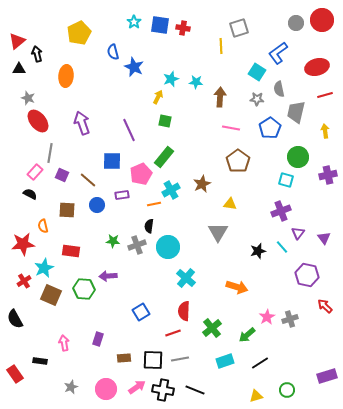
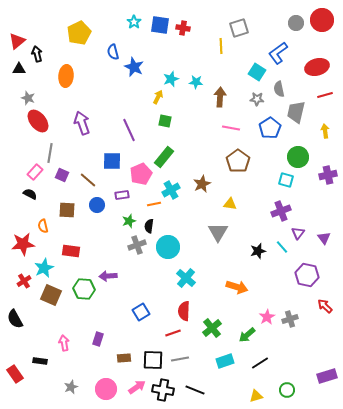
green star at (113, 241): moved 16 px right, 20 px up; rotated 24 degrees counterclockwise
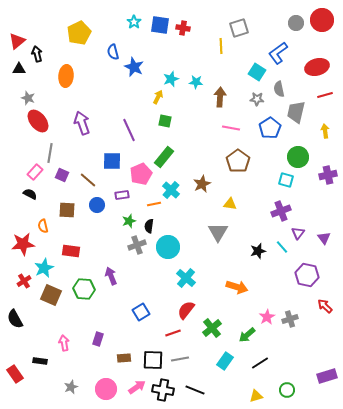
cyan cross at (171, 190): rotated 18 degrees counterclockwise
purple arrow at (108, 276): moved 3 px right; rotated 72 degrees clockwise
red semicircle at (184, 311): moved 2 px right, 1 px up; rotated 36 degrees clockwise
cyan rectangle at (225, 361): rotated 36 degrees counterclockwise
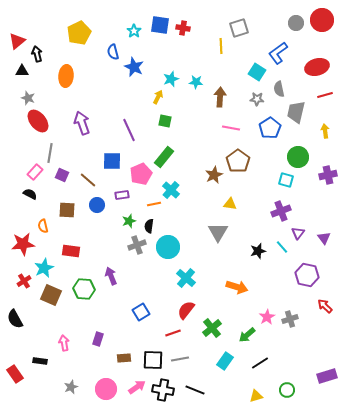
cyan star at (134, 22): moved 9 px down
black triangle at (19, 69): moved 3 px right, 2 px down
brown star at (202, 184): moved 12 px right, 9 px up
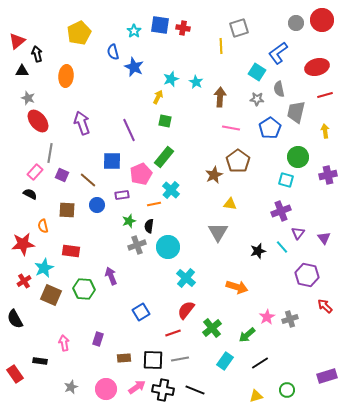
cyan star at (196, 82): rotated 24 degrees clockwise
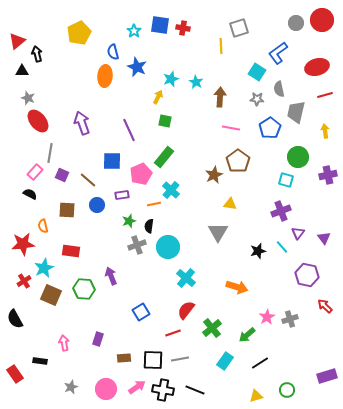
blue star at (134, 67): moved 3 px right
orange ellipse at (66, 76): moved 39 px right
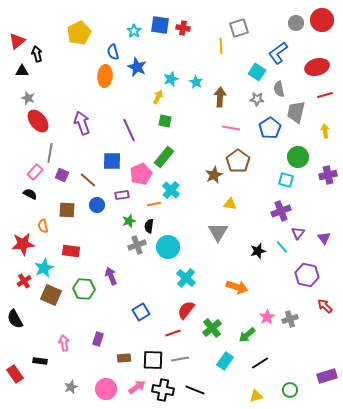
green circle at (287, 390): moved 3 px right
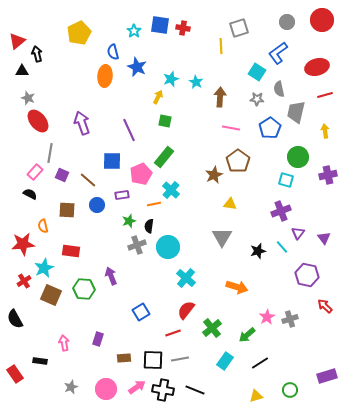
gray circle at (296, 23): moved 9 px left, 1 px up
gray triangle at (218, 232): moved 4 px right, 5 px down
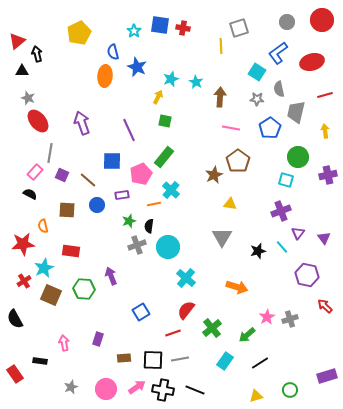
red ellipse at (317, 67): moved 5 px left, 5 px up
